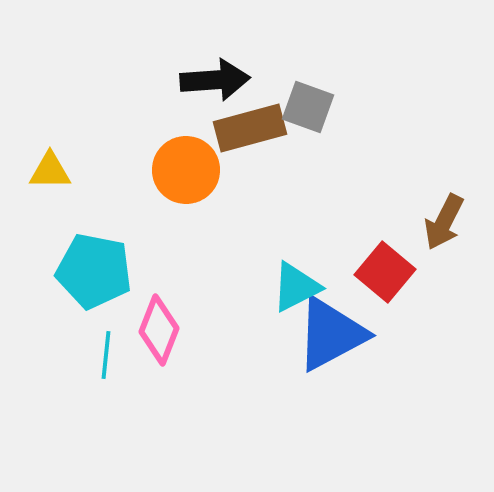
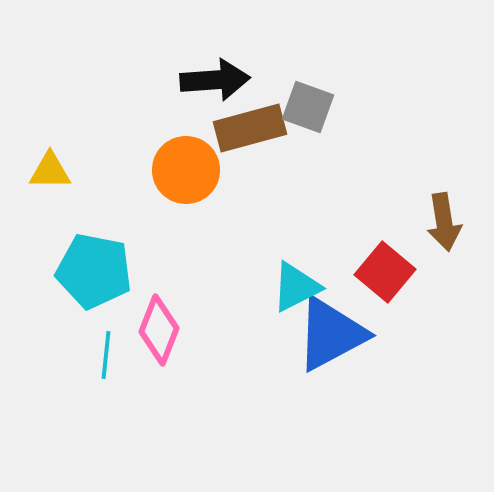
brown arrow: rotated 36 degrees counterclockwise
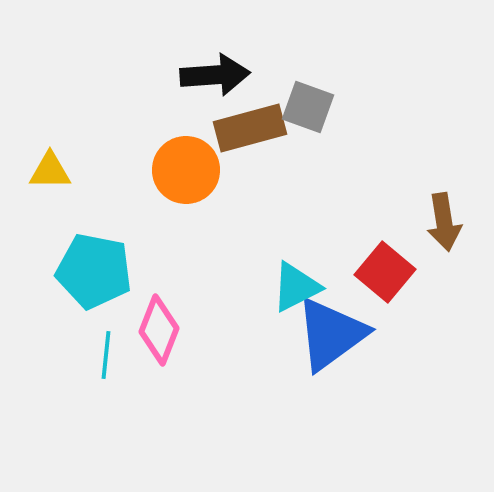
black arrow: moved 5 px up
blue triangle: rotated 8 degrees counterclockwise
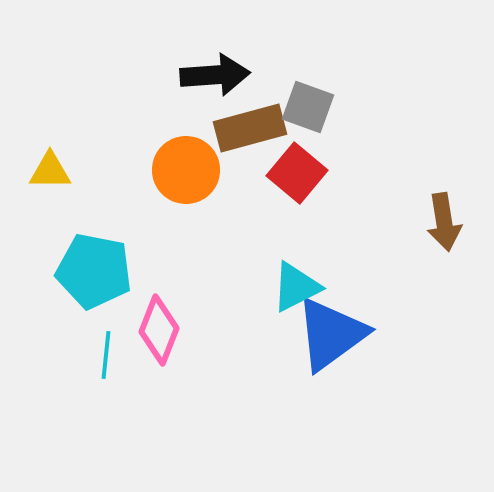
red square: moved 88 px left, 99 px up
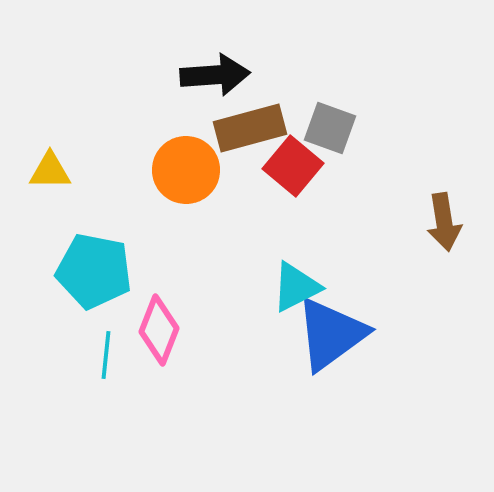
gray square: moved 22 px right, 21 px down
red square: moved 4 px left, 7 px up
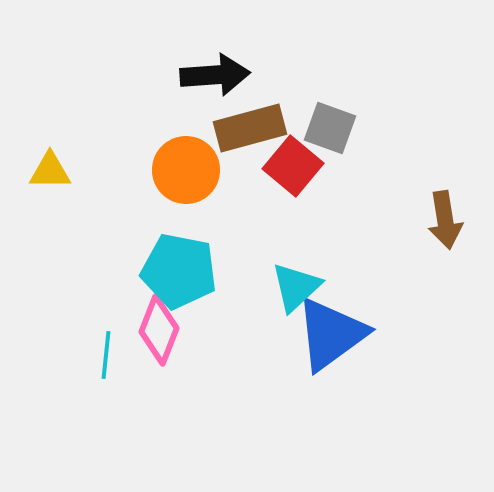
brown arrow: moved 1 px right, 2 px up
cyan pentagon: moved 85 px right
cyan triangle: rotated 16 degrees counterclockwise
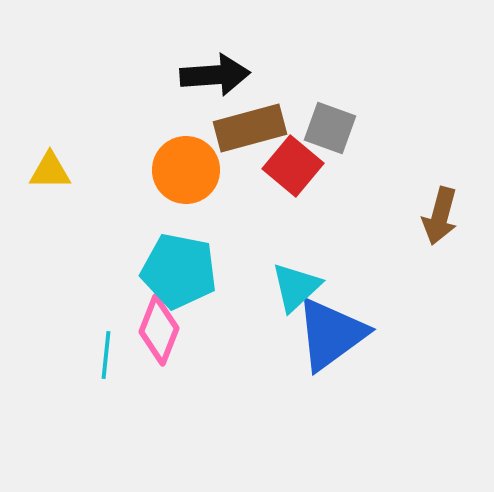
brown arrow: moved 5 px left, 4 px up; rotated 24 degrees clockwise
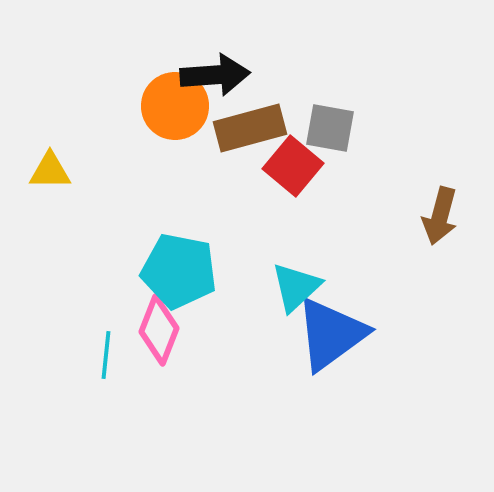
gray square: rotated 10 degrees counterclockwise
orange circle: moved 11 px left, 64 px up
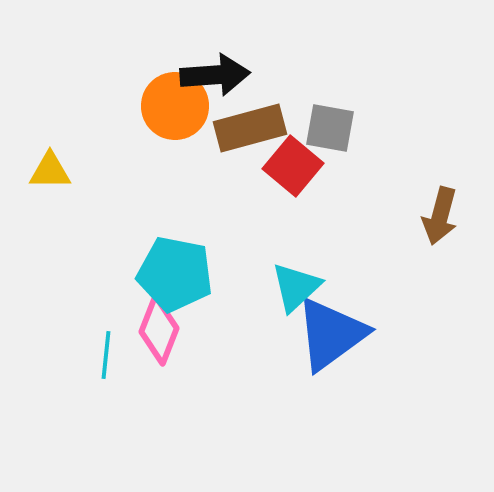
cyan pentagon: moved 4 px left, 3 px down
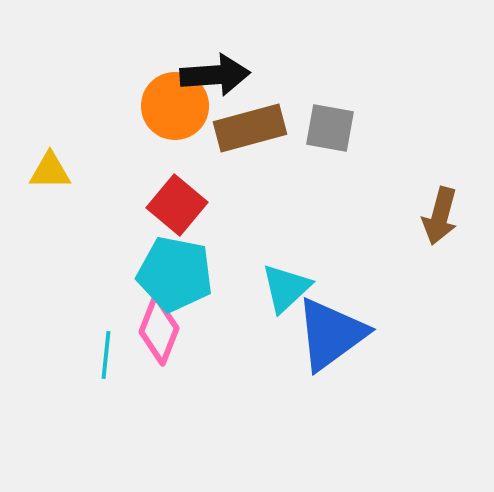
red square: moved 116 px left, 39 px down
cyan triangle: moved 10 px left, 1 px down
